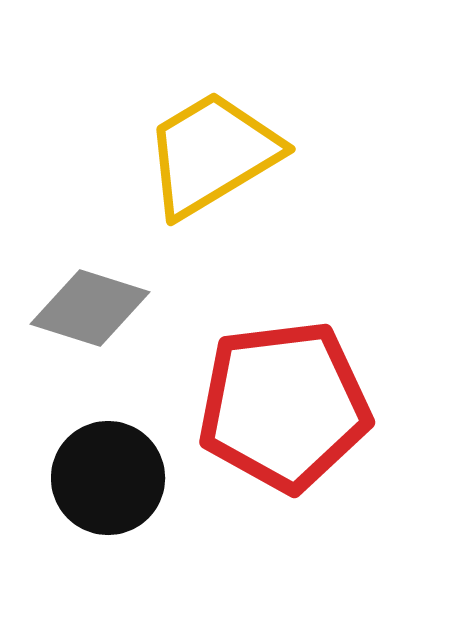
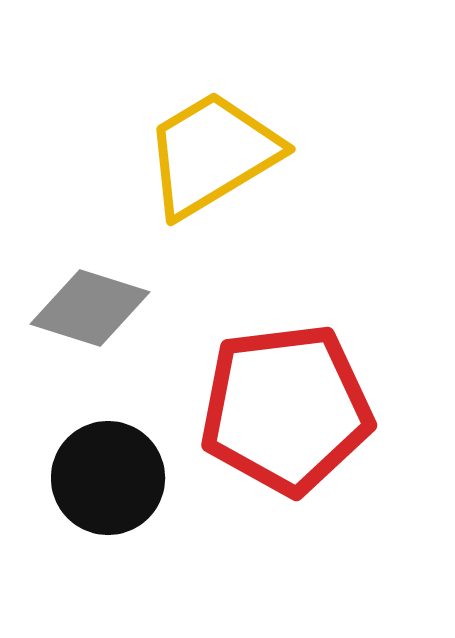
red pentagon: moved 2 px right, 3 px down
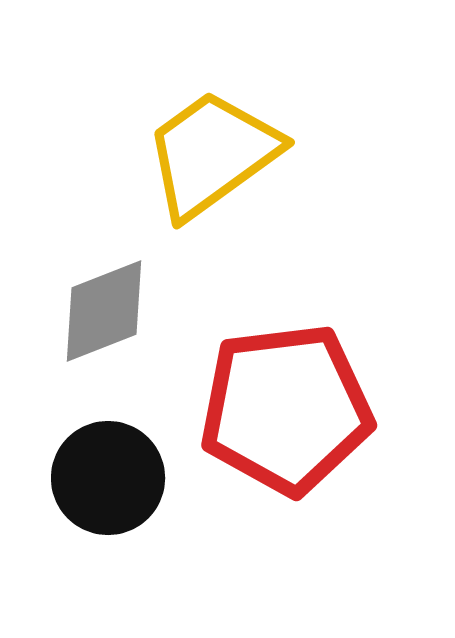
yellow trapezoid: rotated 5 degrees counterclockwise
gray diamond: moved 14 px right, 3 px down; rotated 39 degrees counterclockwise
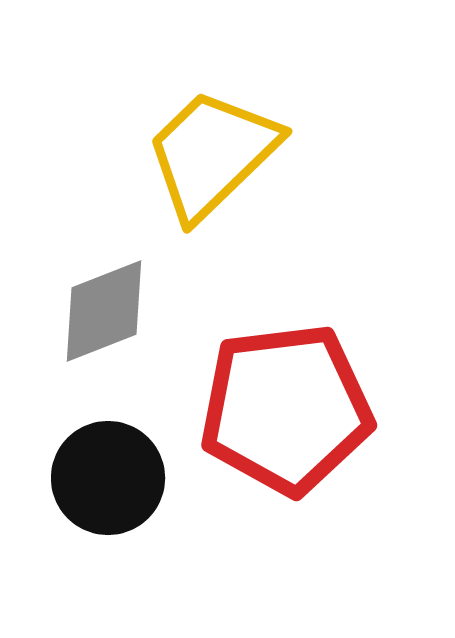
yellow trapezoid: rotated 8 degrees counterclockwise
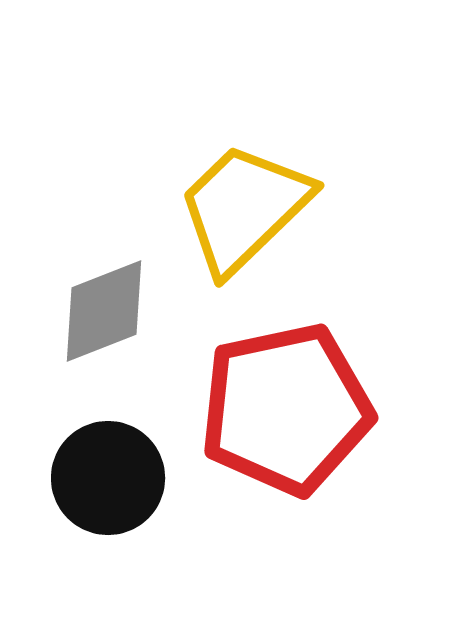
yellow trapezoid: moved 32 px right, 54 px down
red pentagon: rotated 5 degrees counterclockwise
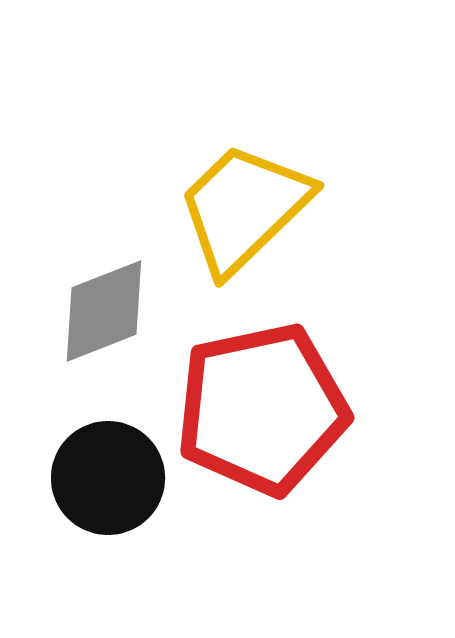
red pentagon: moved 24 px left
